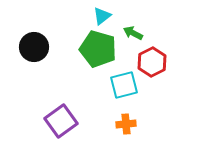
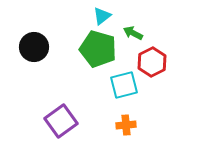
orange cross: moved 1 px down
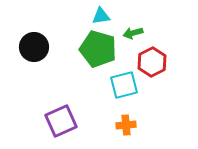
cyan triangle: moved 1 px left; rotated 30 degrees clockwise
green arrow: rotated 42 degrees counterclockwise
purple square: rotated 12 degrees clockwise
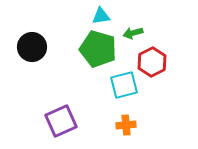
black circle: moved 2 px left
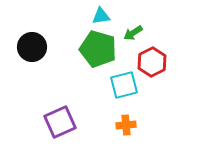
green arrow: rotated 18 degrees counterclockwise
purple square: moved 1 px left, 1 px down
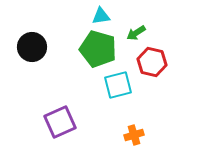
green arrow: moved 3 px right
red hexagon: rotated 20 degrees counterclockwise
cyan square: moved 6 px left
orange cross: moved 8 px right, 10 px down; rotated 12 degrees counterclockwise
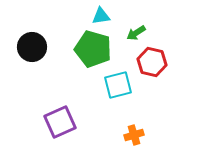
green pentagon: moved 5 px left
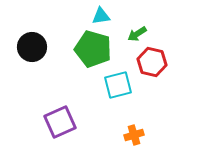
green arrow: moved 1 px right, 1 px down
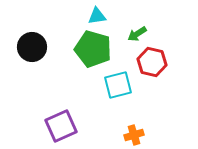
cyan triangle: moved 4 px left
purple square: moved 1 px right, 4 px down
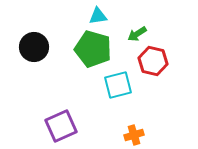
cyan triangle: moved 1 px right
black circle: moved 2 px right
red hexagon: moved 1 px right, 1 px up
